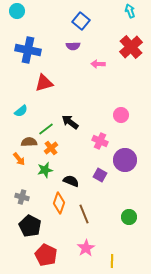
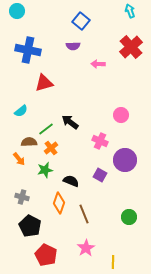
yellow line: moved 1 px right, 1 px down
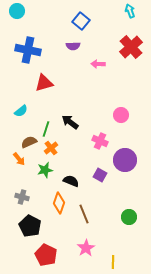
green line: rotated 35 degrees counterclockwise
brown semicircle: rotated 21 degrees counterclockwise
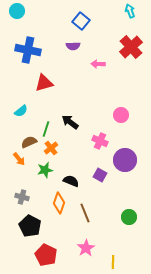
brown line: moved 1 px right, 1 px up
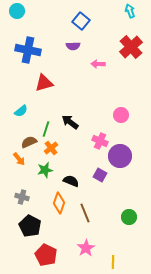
purple circle: moved 5 px left, 4 px up
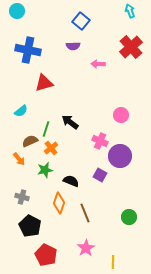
brown semicircle: moved 1 px right, 1 px up
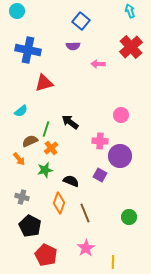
pink cross: rotated 21 degrees counterclockwise
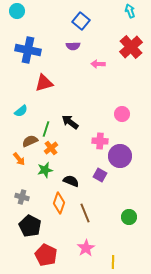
pink circle: moved 1 px right, 1 px up
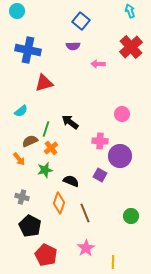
green circle: moved 2 px right, 1 px up
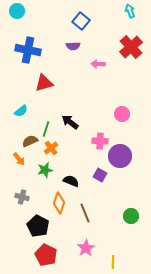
black pentagon: moved 8 px right
